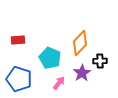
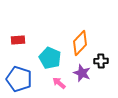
black cross: moved 1 px right
purple star: rotated 18 degrees counterclockwise
pink arrow: rotated 88 degrees counterclockwise
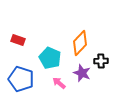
red rectangle: rotated 24 degrees clockwise
blue pentagon: moved 2 px right
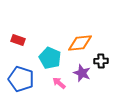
orange diamond: rotated 40 degrees clockwise
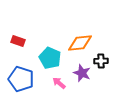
red rectangle: moved 1 px down
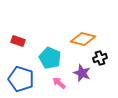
orange diamond: moved 3 px right, 4 px up; rotated 20 degrees clockwise
black cross: moved 1 px left, 3 px up; rotated 16 degrees counterclockwise
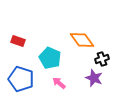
orange diamond: moved 1 px left, 1 px down; rotated 40 degrees clockwise
black cross: moved 2 px right, 1 px down
purple star: moved 12 px right, 5 px down
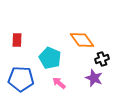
red rectangle: moved 1 px left, 1 px up; rotated 72 degrees clockwise
blue pentagon: rotated 15 degrees counterclockwise
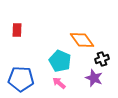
red rectangle: moved 10 px up
cyan pentagon: moved 10 px right, 3 px down
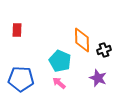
orange diamond: rotated 35 degrees clockwise
black cross: moved 2 px right, 9 px up
purple star: moved 4 px right
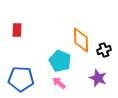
orange diamond: moved 1 px left
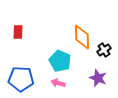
red rectangle: moved 1 px right, 2 px down
orange diamond: moved 1 px right, 3 px up
black cross: rotated 16 degrees counterclockwise
pink arrow: moved 1 px left; rotated 24 degrees counterclockwise
